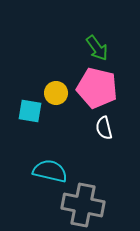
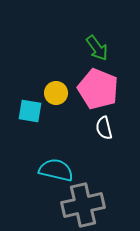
pink pentagon: moved 1 px right, 1 px down; rotated 9 degrees clockwise
cyan semicircle: moved 6 px right, 1 px up
gray cross: rotated 24 degrees counterclockwise
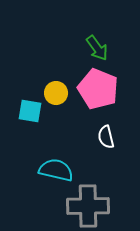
white semicircle: moved 2 px right, 9 px down
gray cross: moved 5 px right, 1 px down; rotated 12 degrees clockwise
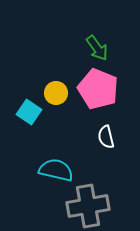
cyan square: moved 1 px left, 1 px down; rotated 25 degrees clockwise
gray cross: rotated 9 degrees counterclockwise
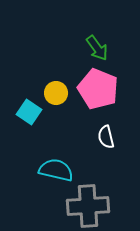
gray cross: rotated 6 degrees clockwise
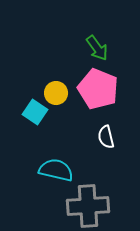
cyan square: moved 6 px right
